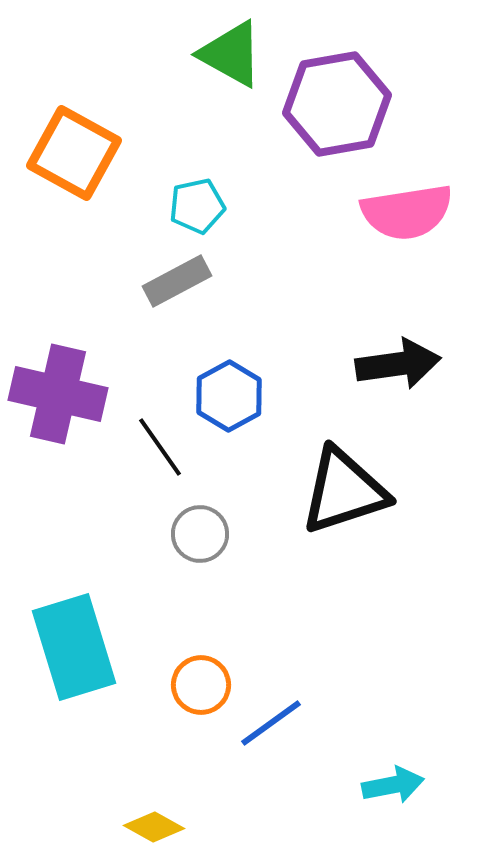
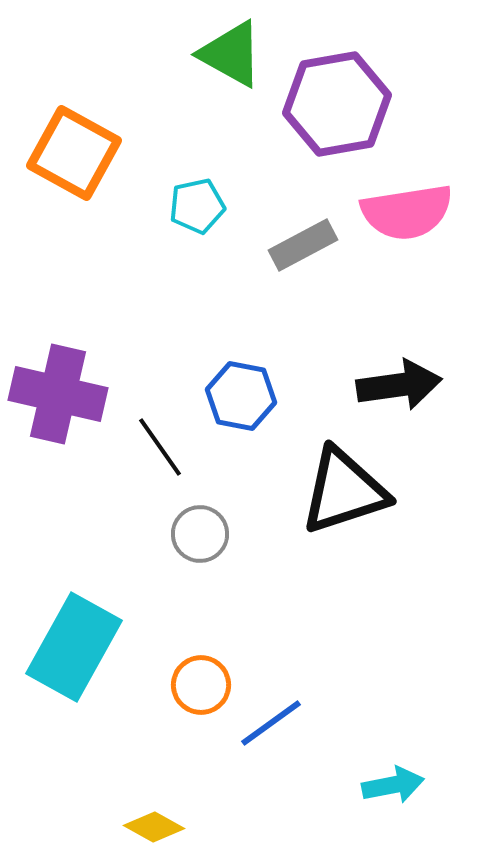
gray rectangle: moved 126 px right, 36 px up
black arrow: moved 1 px right, 21 px down
blue hexagon: moved 12 px right; rotated 20 degrees counterclockwise
cyan rectangle: rotated 46 degrees clockwise
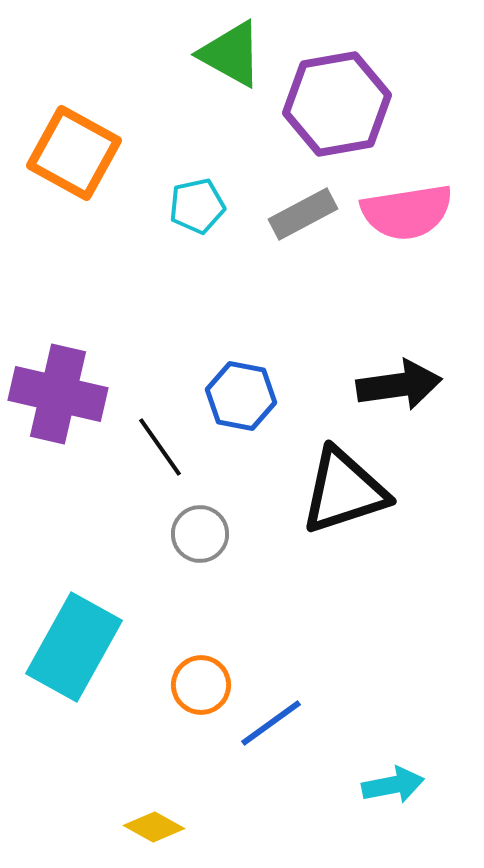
gray rectangle: moved 31 px up
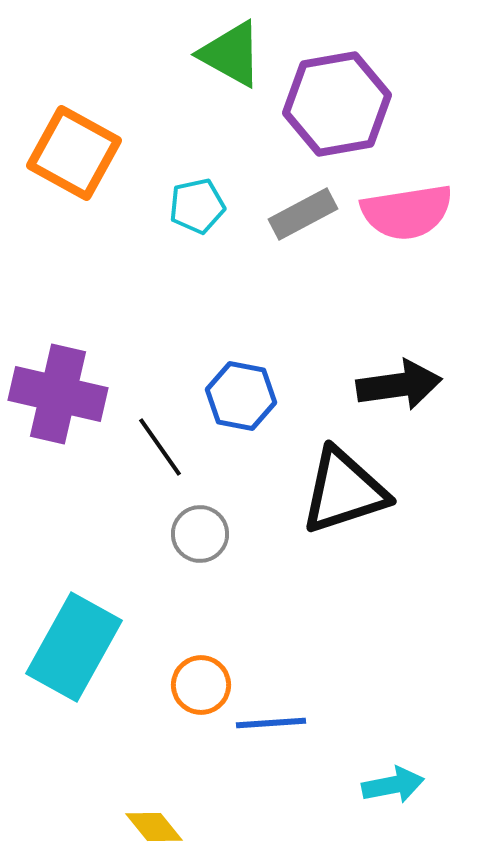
blue line: rotated 32 degrees clockwise
yellow diamond: rotated 22 degrees clockwise
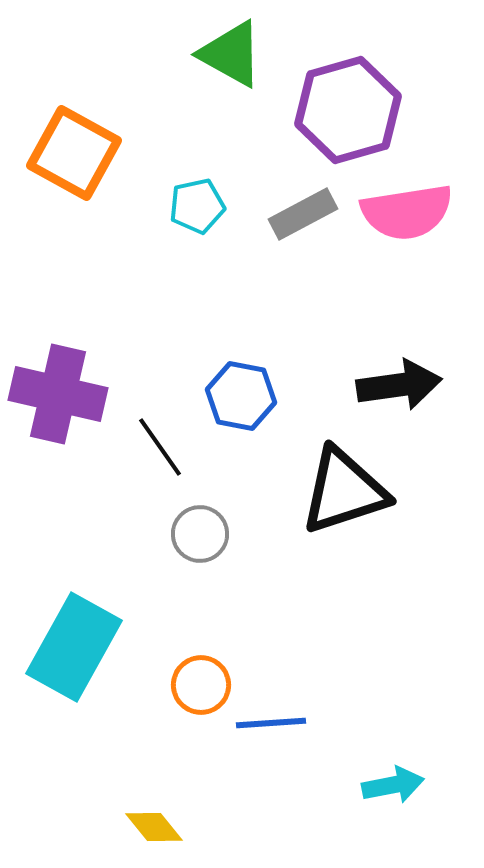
purple hexagon: moved 11 px right, 6 px down; rotated 6 degrees counterclockwise
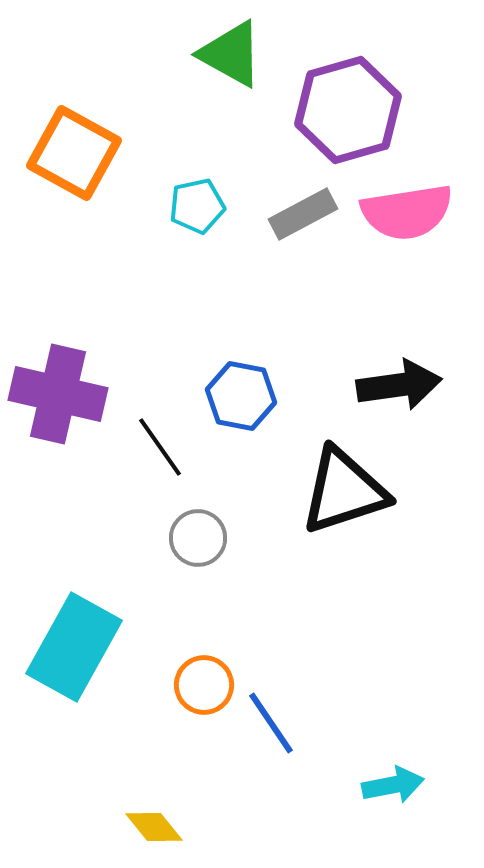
gray circle: moved 2 px left, 4 px down
orange circle: moved 3 px right
blue line: rotated 60 degrees clockwise
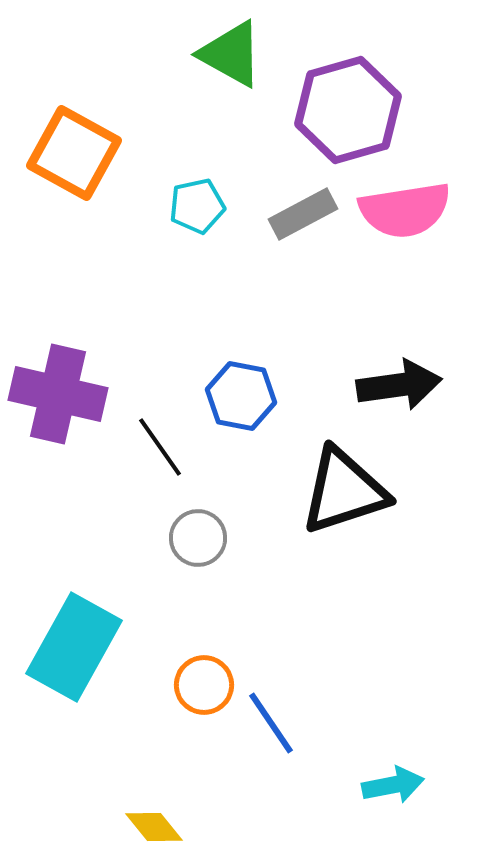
pink semicircle: moved 2 px left, 2 px up
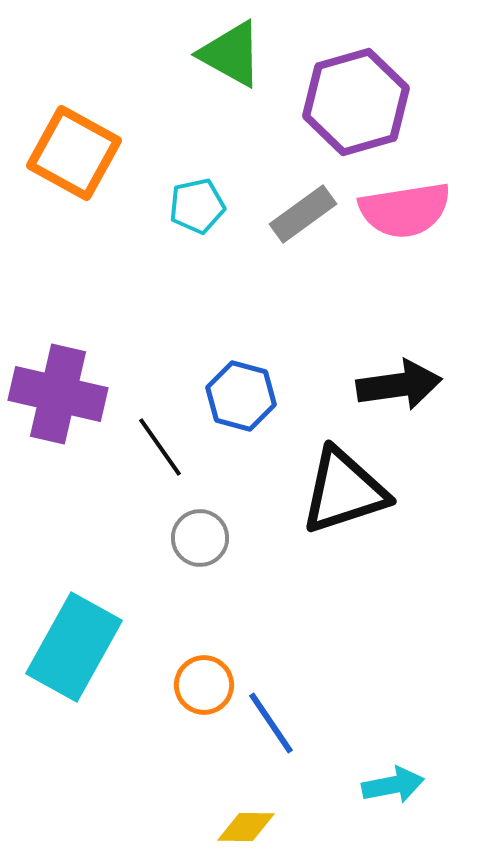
purple hexagon: moved 8 px right, 8 px up
gray rectangle: rotated 8 degrees counterclockwise
blue hexagon: rotated 4 degrees clockwise
gray circle: moved 2 px right
yellow diamond: moved 92 px right; rotated 50 degrees counterclockwise
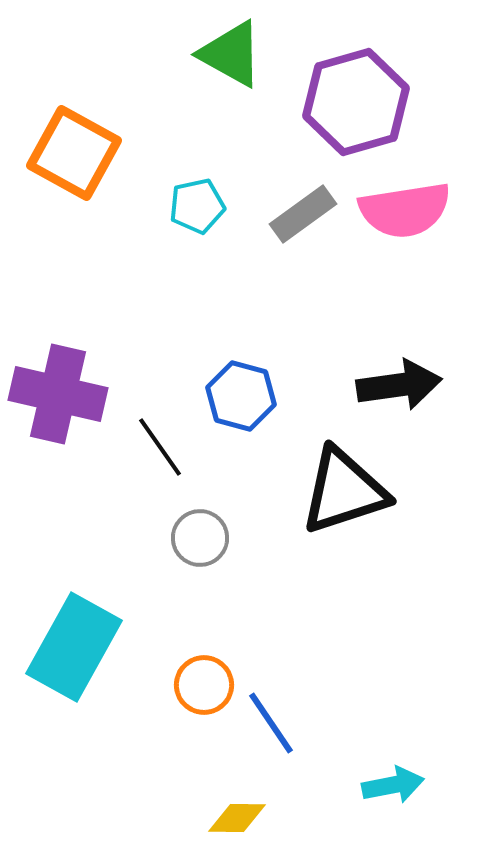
yellow diamond: moved 9 px left, 9 px up
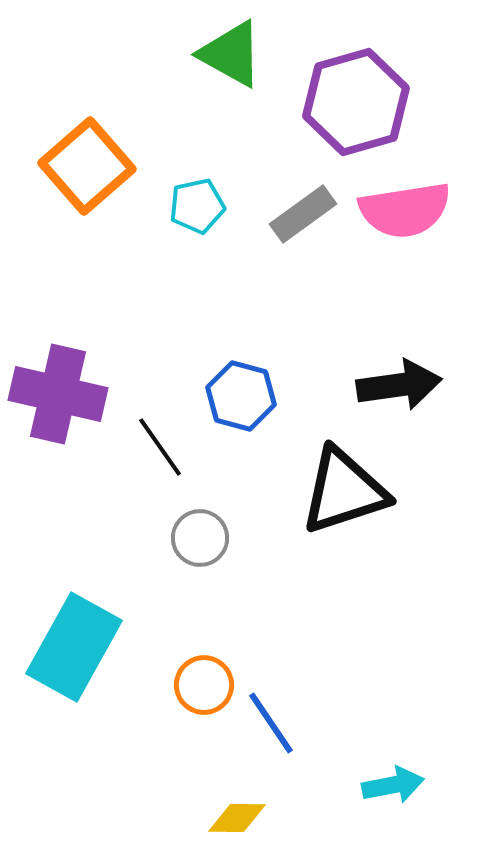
orange square: moved 13 px right, 13 px down; rotated 20 degrees clockwise
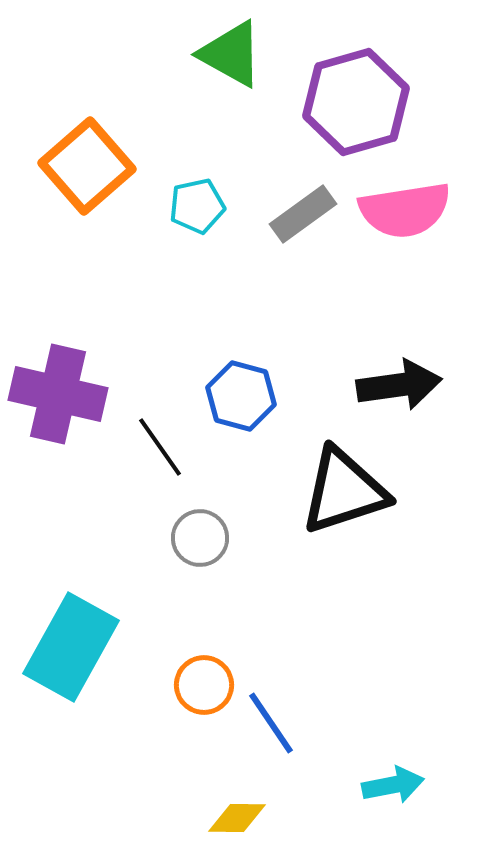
cyan rectangle: moved 3 px left
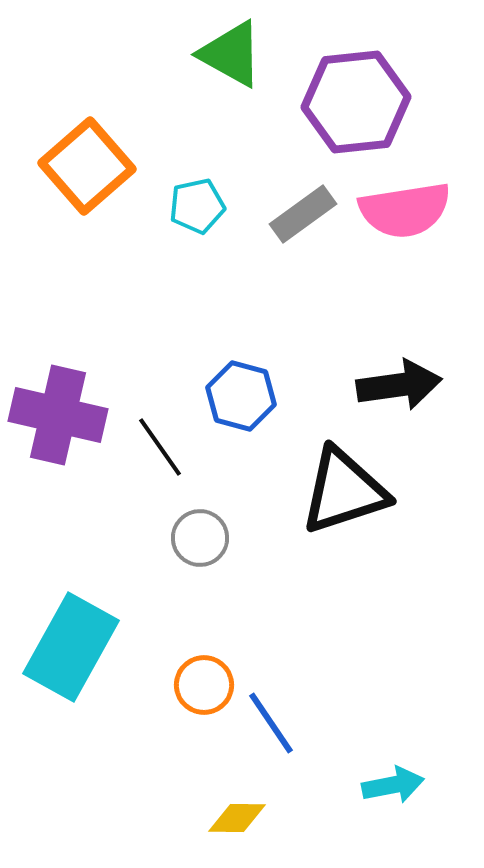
purple hexagon: rotated 10 degrees clockwise
purple cross: moved 21 px down
